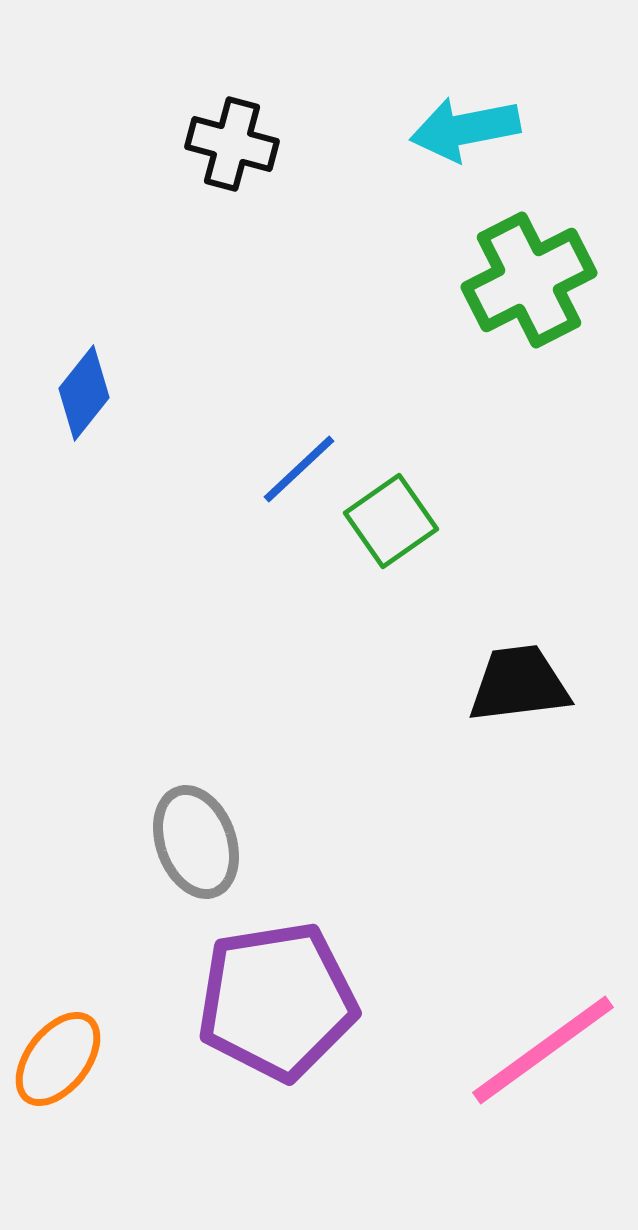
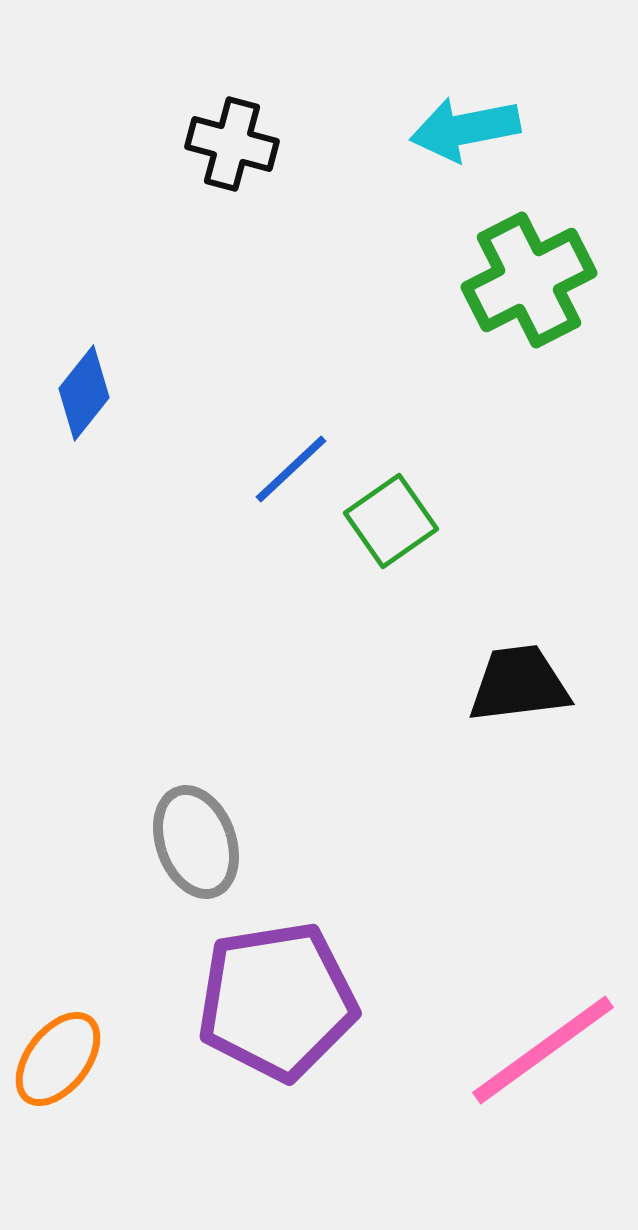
blue line: moved 8 px left
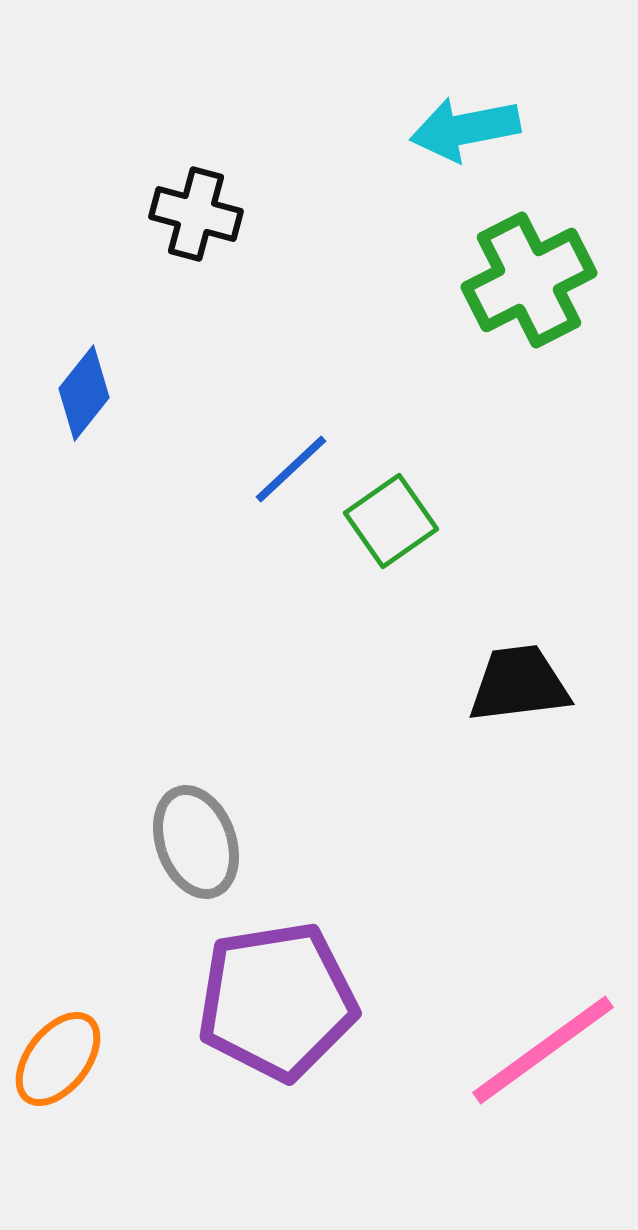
black cross: moved 36 px left, 70 px down
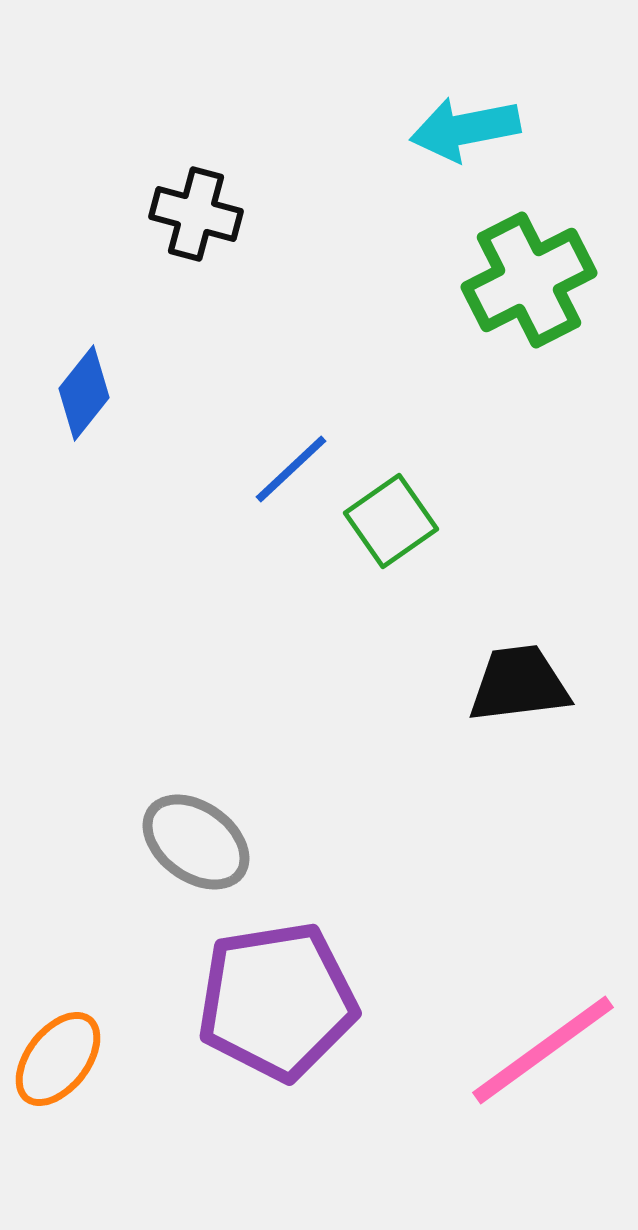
gray ellipse: rotated 34 degrees counterclockwise
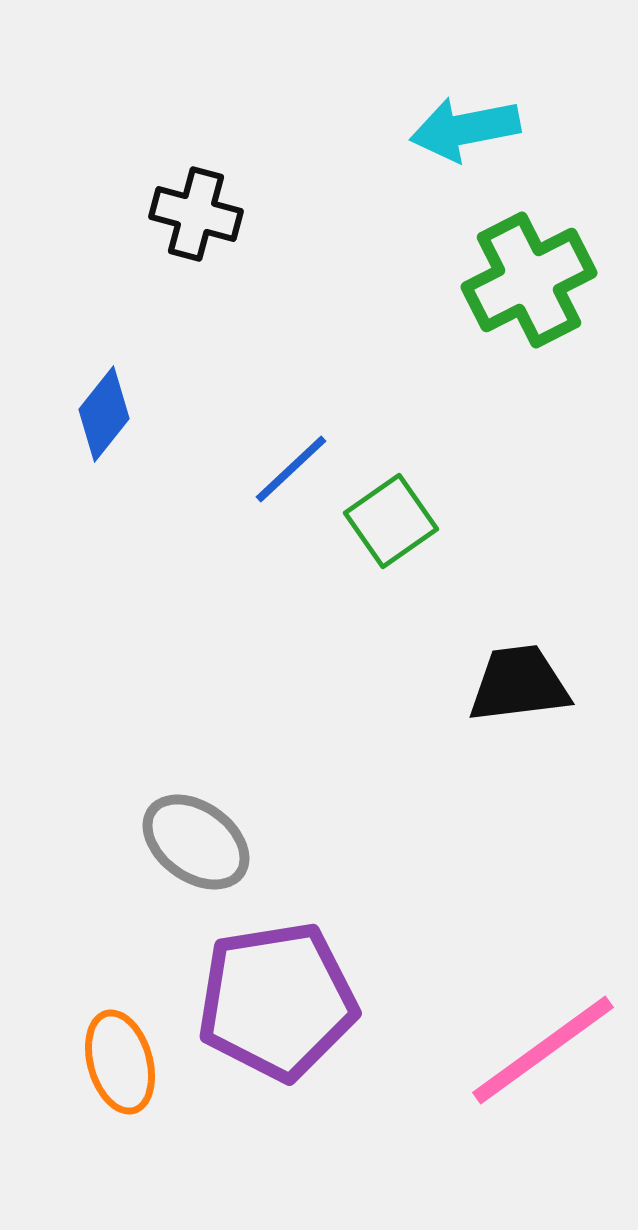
blue diamond: moved 20 px right, 21 px down
orange ellipse: moved 62 px right, 3 px down; rotated 54 degrees counterclockwise
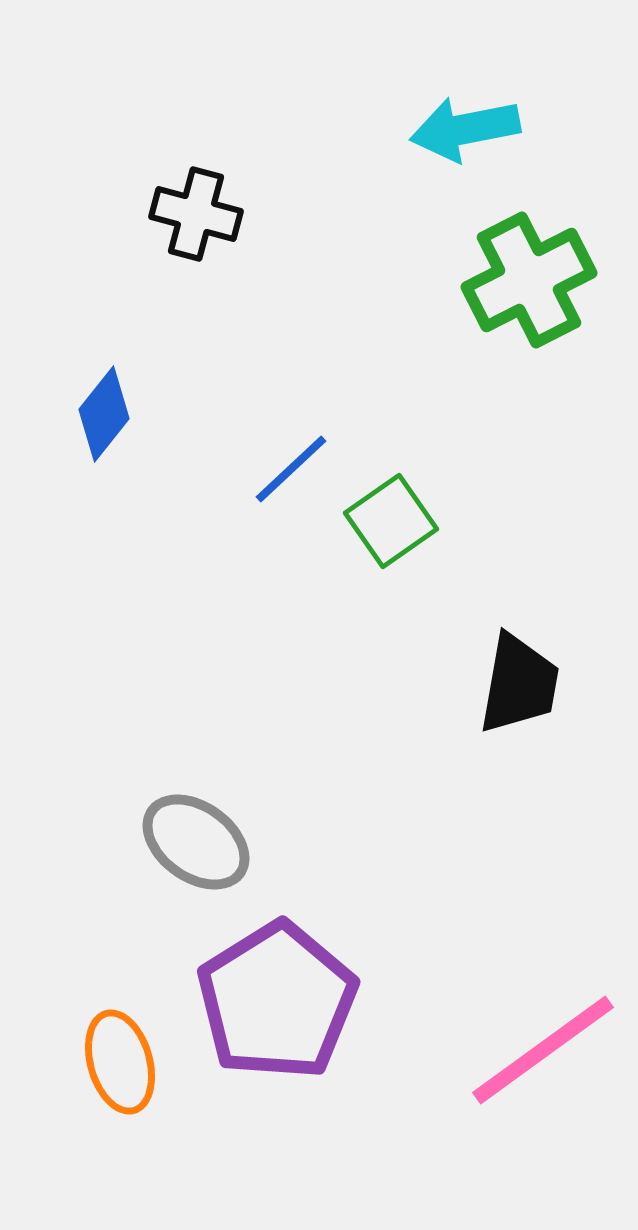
black trapezoid: rotated 107 degrees clockwise
purple pentagon: rotated 23 degrees counterclockwise
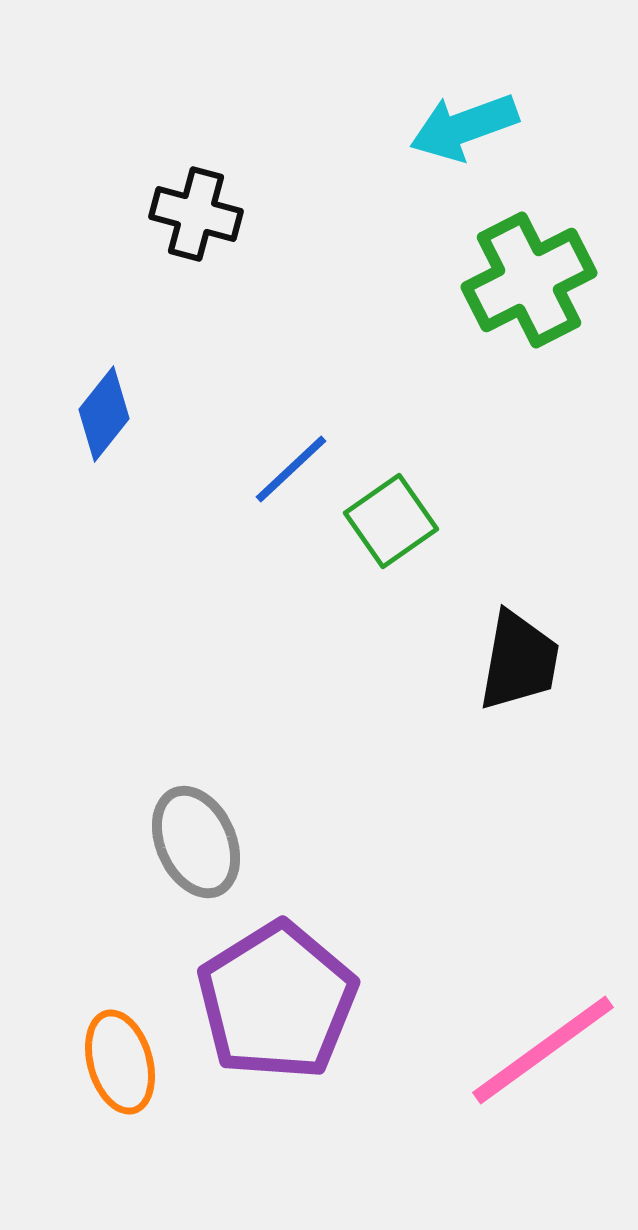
cyan arrow: moved 1 px left, 2 px up; rotated 9 degrees counterclockwise
black trapezoid: moved 23 px up
gray ellipse: rotated 30 degrees clockwise
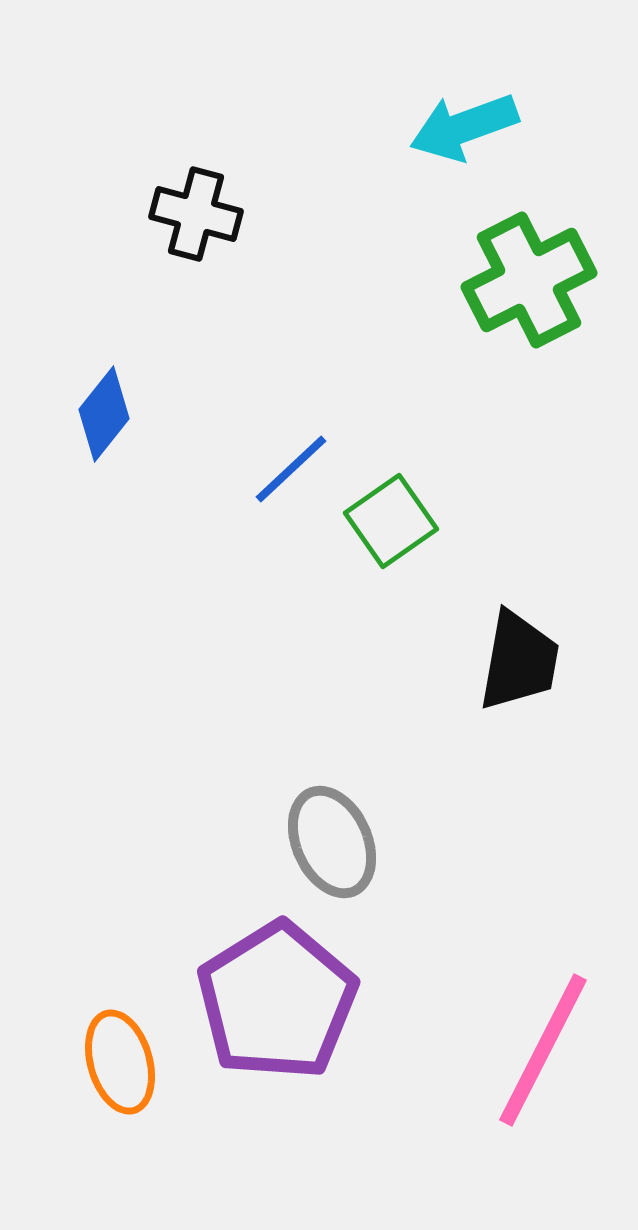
gray ellipse: moved 136 px right
pink line: rotated 27 degrees counterclockwise
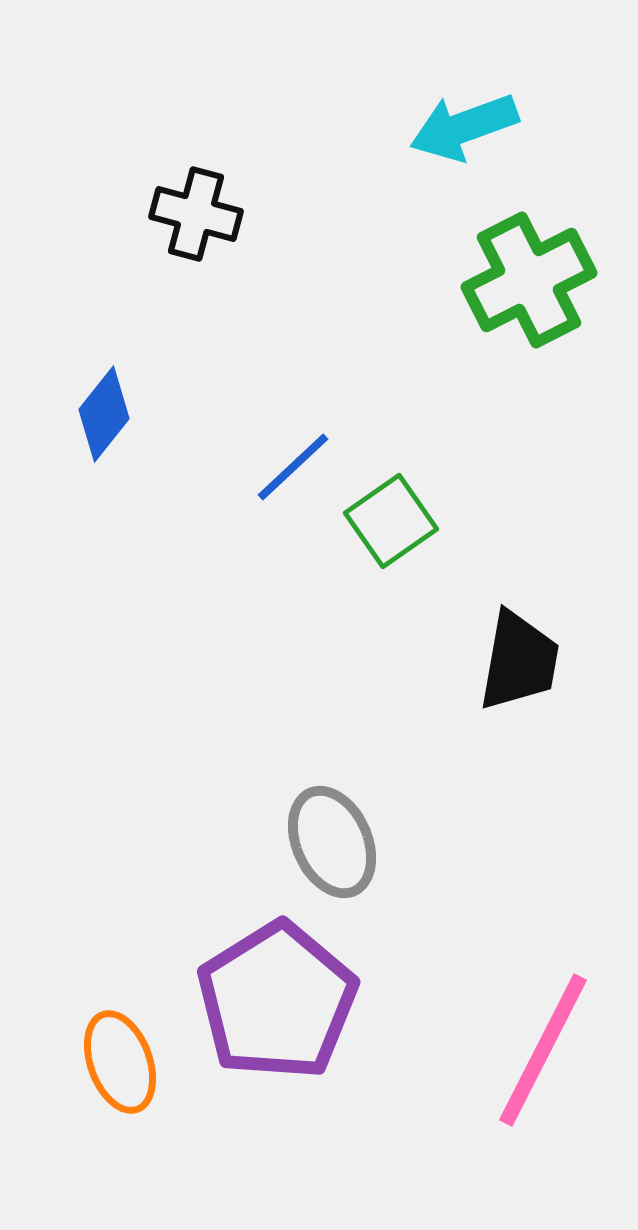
blue line: moved 2 px right, 2 px up
orange ellipse: rotated 4 degrees counterclockwise
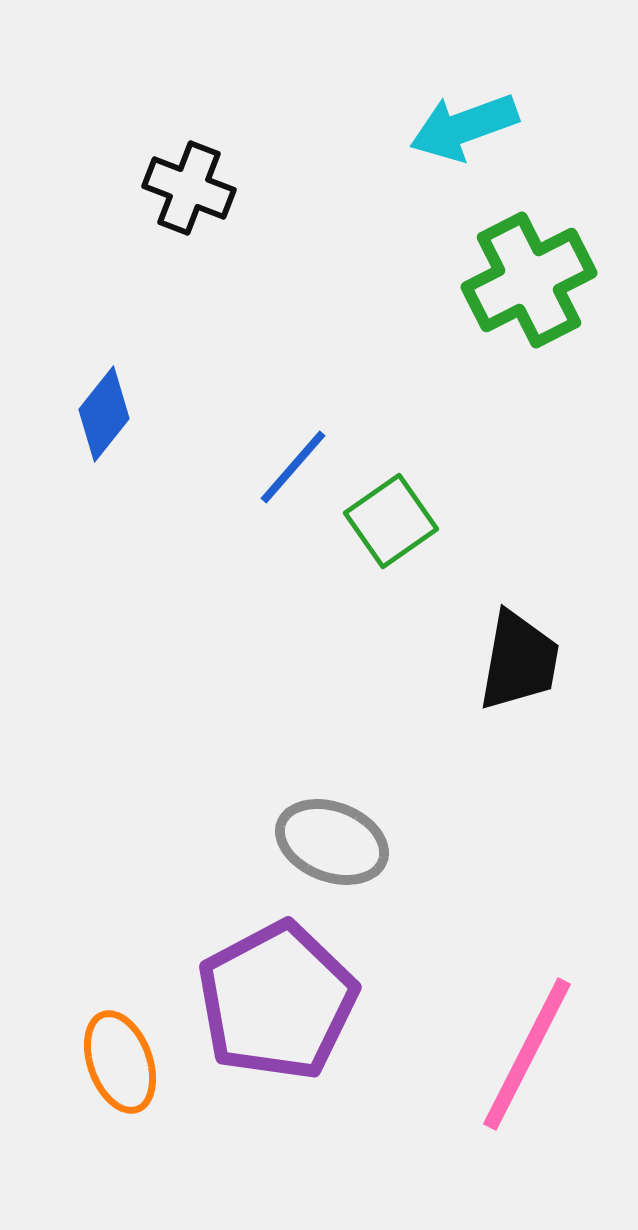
black cross: moved 7 px left, 26 px up; rotated 6 degrees clockwise
blue line: rotated 6 degrees counterclockwise
gray ellipse: rotated 45 degrees counterclockwise
purple pentagon: rotated 4 degrees clockwise
pink line: moved 16 px left, 4 px down
